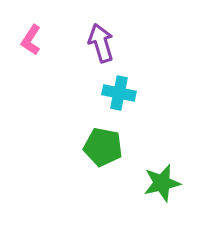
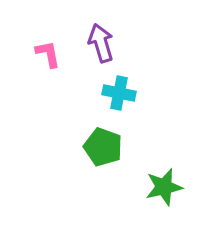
pink L-shape: moved 17 px right, 14 px down; rotated 136 degrees clockwise
green pentagon: rotated 9 degrees clockwise
green star: moved 2 px right, 4 px down
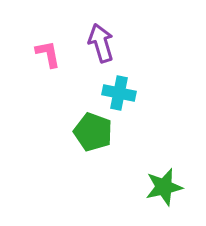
green pentagon: moved 10 px left, 15 px up
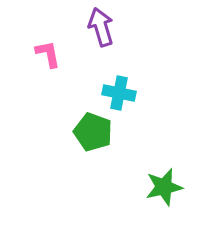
purple arrow: moved 16 px up
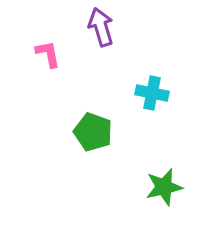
cyan cross: moved 33 px right
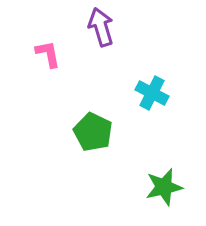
cyan cross: rotated 16 degrees clockwise
green pentagon: rotated 6 degrees clockwise
